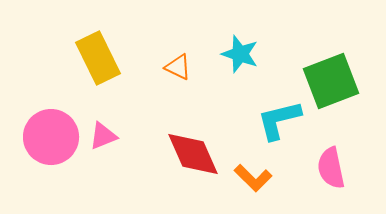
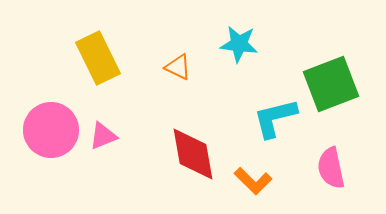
cyan star: moved 1 px left, 10 px up; rotated 12 degrees counterclockwise
green square: moved 3 px down
cyan L-shape: moved 4 px left, 2 px up
pink circle: moved 7 px up
red diamond: rotated 14 degrees clockwise
orange L-shape: moved 3 px down
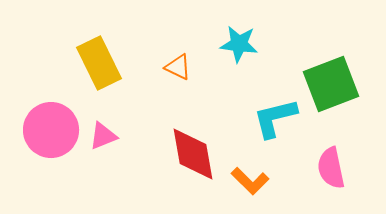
yellow rectangle: moved 1 px right, 5 px down
orange L-shape: moved 3 px left
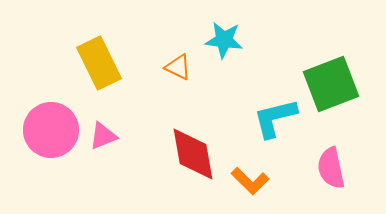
cyan star: moved 15 px left, 4 px up
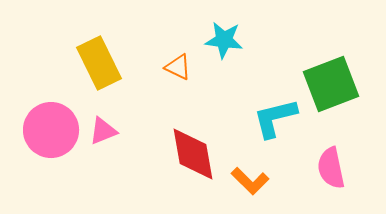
pink triangle: moved 5 px up
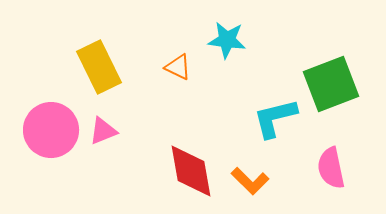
cyan star: moved 3 px right
yellow rectangle: moved 4 px down
red diamond: moved 2 px left, 17 px down
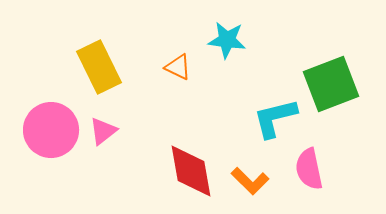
pink triangle: rotated 16 degrees counterclockwise
pink semicircle: moved 22 px left, 1 px down
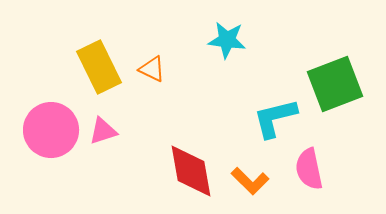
orange triangle: moved 26 px left, 2 px down
green square: moved 4 px right
pink triangle: rotated 20 degrees clockwise
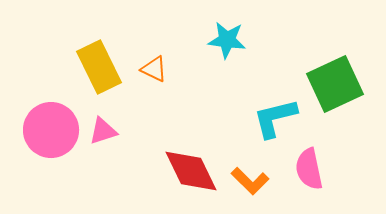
orange triangle: moved 2 px right
green square: rotated 4 degrees counterclockwise
red diamond: rotated 16 degrees counterclockwise
